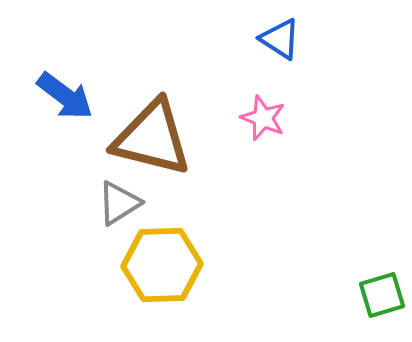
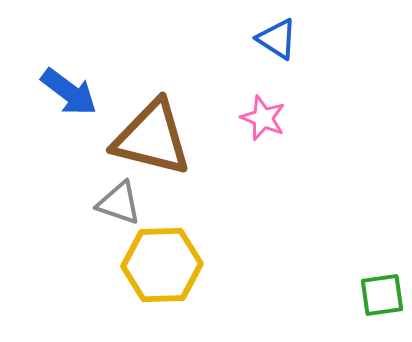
blue triangle: moved 3 px left
blue arrow: moved 4 px right, 4 px up
gray triangle: rotated 51 degrees clockwise
green square: rotated 9 degrees clockwise
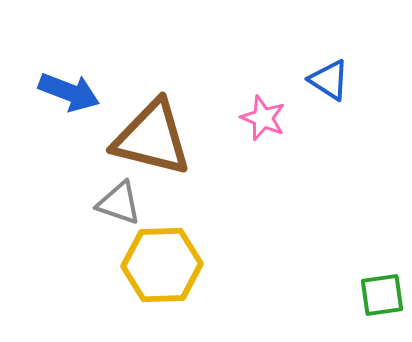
blue triangle: moved 52 px right, 41 px down
blue arrow: rotated 16 degrees counterclockwise
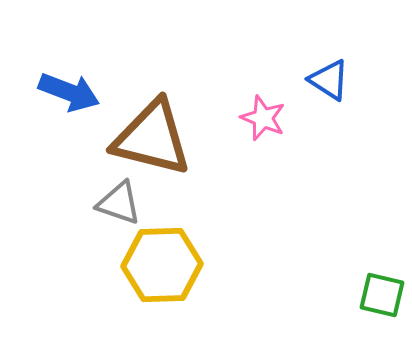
green square: rotated 21 degrees clockwise
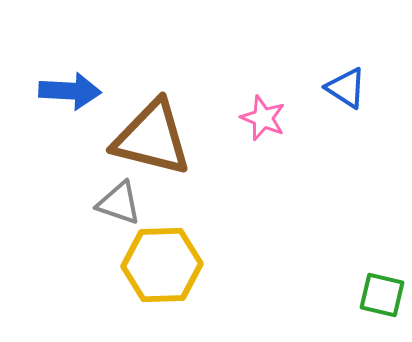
blue triangle: moved 17 px right, 8 px down
blue arrow: moved 1 px right, 1 px up; rotated 18 degrees counterclockwise
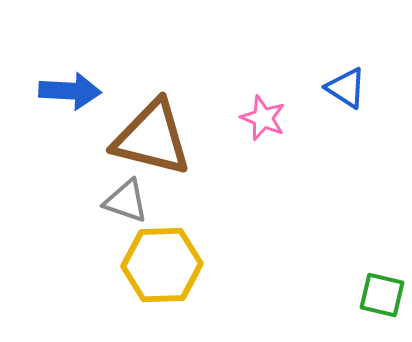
gray triangle: moved 7 px right, 2 px up
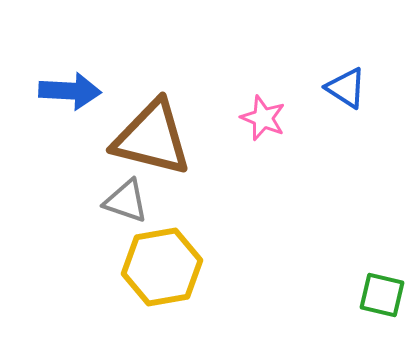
yellow hexagon: moved 2 px down; rotated 8 degrees counterclockwise
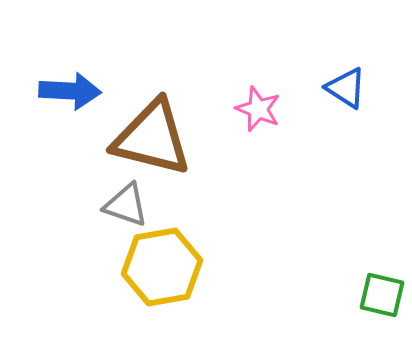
pink star: moved 5 px left, 9 px up
gray triangle: moved 4 px down
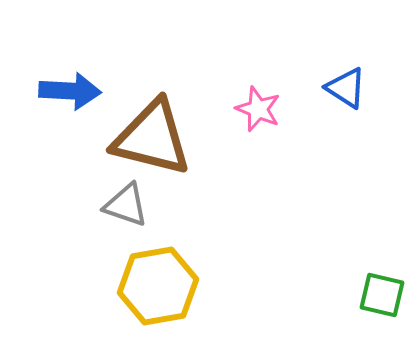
yellow hexagon: moved 4 px left, 19 px down
